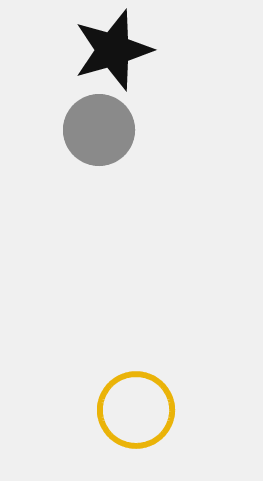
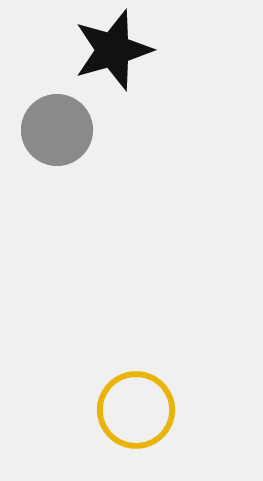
gray circle: moved 42 px left
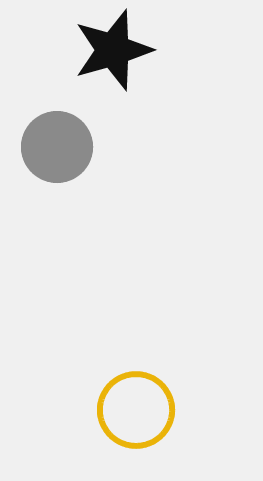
gray circle: moved 17 px down
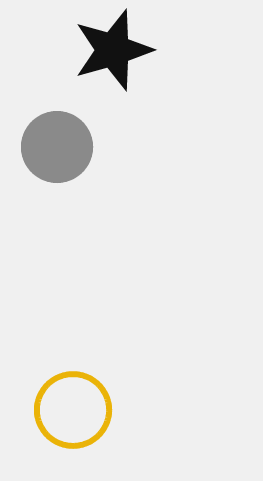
yellow circle: moved 63 px left
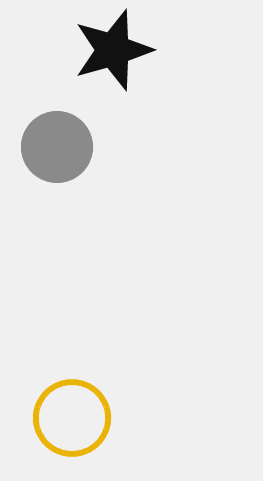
yellow circle: moved 1 px left, 8 px down
